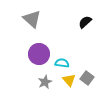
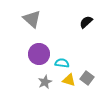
black semicircle: moved 1 px right
yellow triangle: rotated 32 degrees counterclockwise
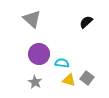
gray star: moved 10 px left; rotated 16 degrees counterclockwise
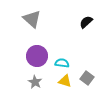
purple circle: moved 2 px left, 2 px down
yellow triangle: moved 4 px left, 1 px down
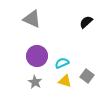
gray triangle: rotated 18 degrees counterclockwise
cyan semicircle: rotated 32 degrees counterclockwise
gray square: moved 2 px up
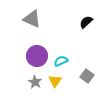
cyan semicircle: moved 1 px left, 2 px up
yellow triangle: moved 10 px left; rotated 48 degrees clockwise
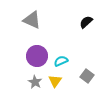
gray triangle: moved 1 px down
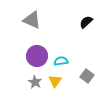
cyan semicircle: rotated 16 degrees clockwise
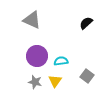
black semicircle: moved 1 px down
gray star: rotated 16 degrees counterclockwise
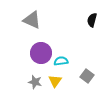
black semicircle: moved 6 px right, 3 px up; rotated 32 degrees counterclockwise
purple circle: moved 4 px right, 3 px up
